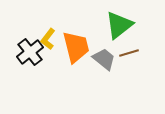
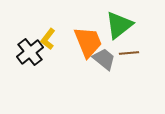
orange trapezoid: moved 12 px right, 5 px up; rotated 8 degrees counterclockwise
brown line: rotated 12 degrees clockwise
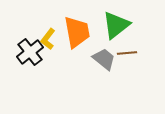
green triangle: moved 3 px left
orange trapezoid: moved 11 px left, 10 px up; rotated 12 degrees clockwise
brown line: moved 2 px left
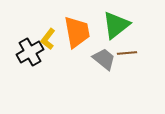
black cross: rotated 8 degrees clockwise
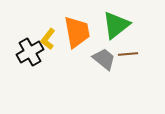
brown line: moved 1 px right, 1 px down
